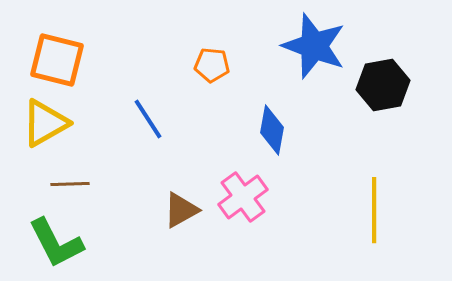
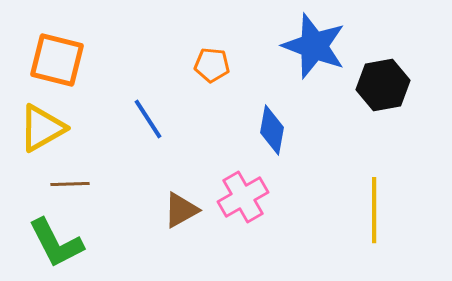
yellow triangle: moved 3 px left, 5 px down
pink cross: rotated 6 degrees clockwise
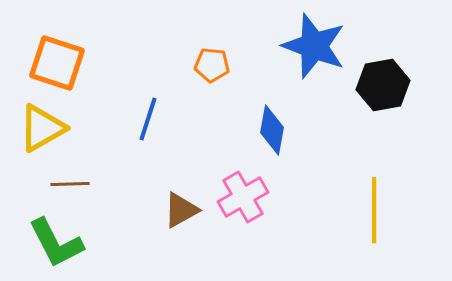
orange square: moved 3 px down; rotated 4 degrees clockwise
blue line: rotated 51 degrees clockwise
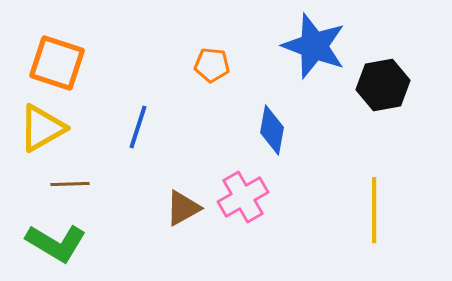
blue line: moved 10 px left, 8 px down
brown triangle: moved 2 px right, 2 px up
green L-shape: rotated 32 degrees counterclockwise
